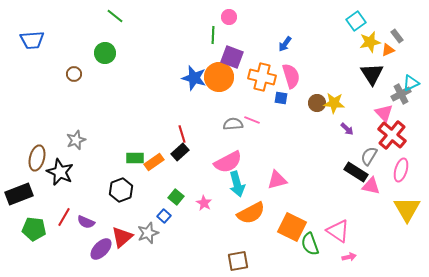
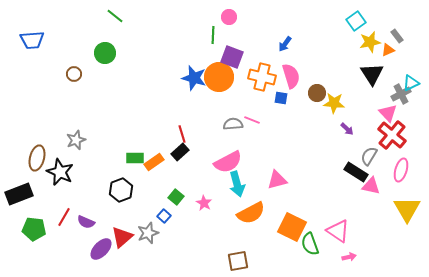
brown circle at (317, 103): moved 10 px up
pink triangle at (384, 113): moved 4 px right
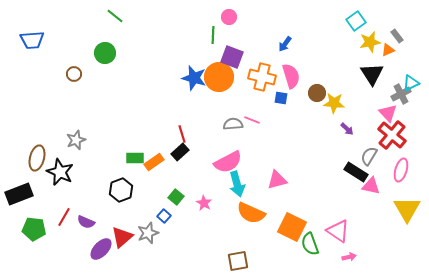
orange semicircle at (251, 213): rotated 52 degrees clockwise
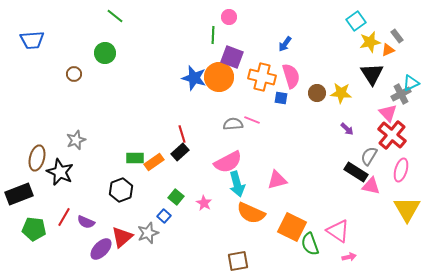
yellow star at (334, 103): moved 7 px right, 10 px up
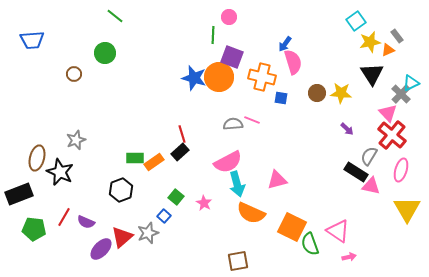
pink semicircle at (291, 76): moved 2 px right, 14 px up
gray cross at (401, 94): rotated 18 degrees counterclockwise
